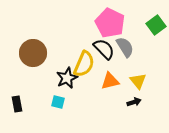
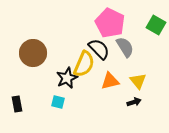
green square: rotated 24 degrees counterclockwise
black semicircle: moved 5 px left
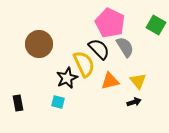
brown circle: moved 6 px right, 9 px up
yellow semicircle: rotated 48 degrees counterclockwise
black rectangle: moved 1 px right, 1 px up
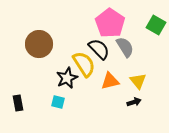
pink pentagon: rotated 8 degrees clockwise
yellow semicircle: rotated 8 degrees counterclockwise
